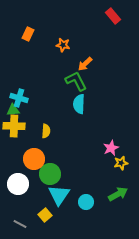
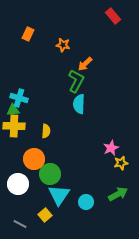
green L-shape: rotated 55 degrees clockwise
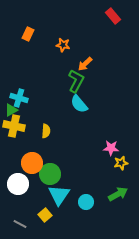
cyan semicircle: rotated 42 degrees counterclockwise
green triangle: moved 2 px left; rotated 24 degrees counterclockwise
yellow cross: rotated 10 degrees clockwise
pink star: rotated 28 degrees clockwise
orange circle: moved 2 px left, 4 px down
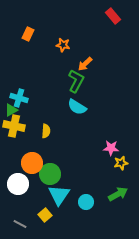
cyan semicircle: moved 2 px left, 3 px down; rotated 18 degrees counterclockwise
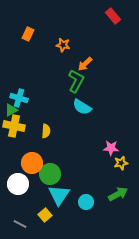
cyan semicircle: moved 5 px right
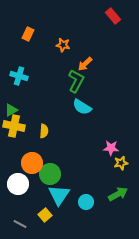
cyan cross: moved 22 px up
yellow semicircle: moved 2 px left
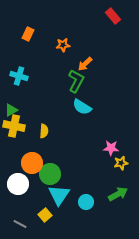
orange star: rotated 16 degrees counterclockwise
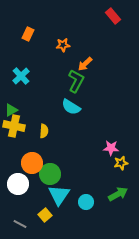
cyan cross: moved 2 px right; rotated 30 degrees clockwise
cyan semicircle: moved 11 px left
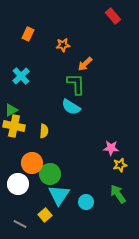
green L-shape: moved 3 px down; rotated 30 degrees counterclockwise
yellow star: moved 1 px left, 2 px down
green arrow: rotated 96 degrees counterclockwise
